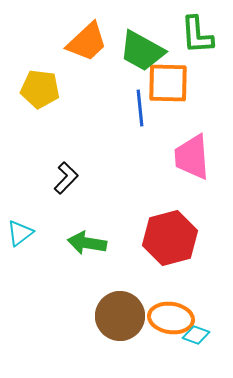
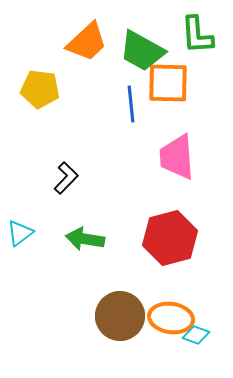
blue line: moved 9 px left, 4 px up
pink trapezoid: moved 15 px left
green arrow: moved 2 px left, 4 px up
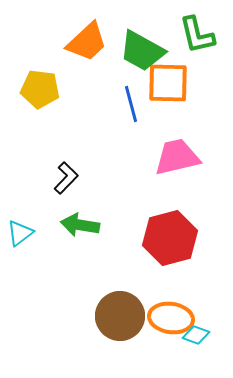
green L-shape: rotated 9 degrees counterclockwise
blue line: rotated 9 degrees counterclockwise
pink trapezoid: rotated 81 degrees clockwise
green arrow: moved 5 px left, 14 px up
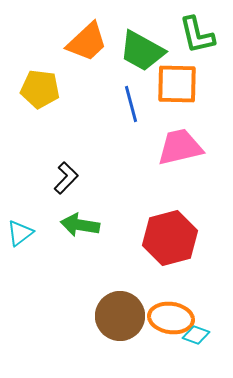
orange square: moved 9 px right, 1 px down
pink trapezoid: moved 3 px right, 10 px up
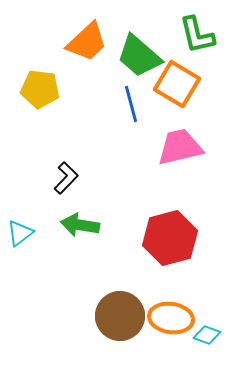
green trapezoid: moved 3 px left, 5 px down; rotated 12 degrees clockwise
orange square: rotated 30 degrees clockwise
cyan diamond: moved 11 px right
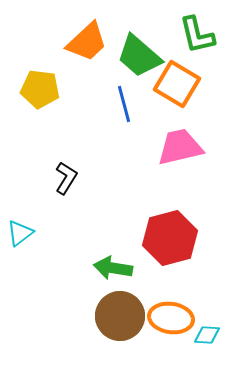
blue line: moved 7 px left
black L-shape: rotated 12 degrees counterclockwise
green arrow: moved 33 px right, 43 px down
cyan diamond: rotated 16 degrees counterclockwise
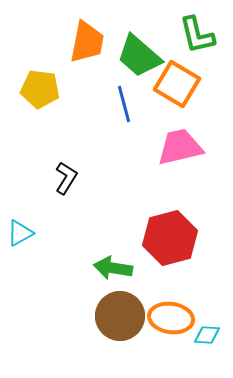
orange trapezoid: rotated 36 degrees counterclockwise
cyan triangle: rotated 8 degrees clockwise
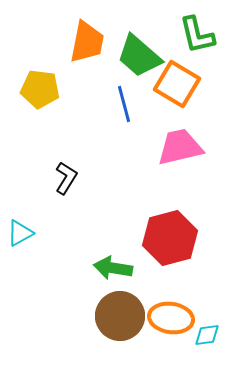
cyan diamond: rotated 12 degrees counterclockwise
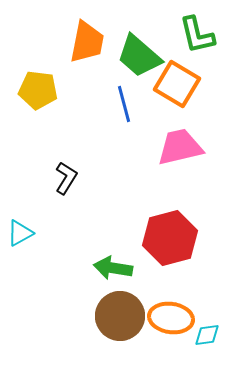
yellow pentagon: moved 2 px left, 1 px down
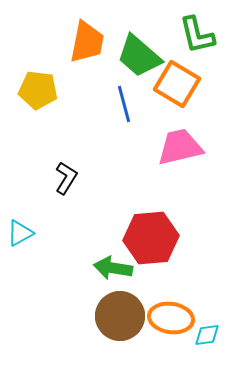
red hexagon: moved 19 px left; rotated 10 degrees clockwise
